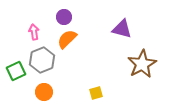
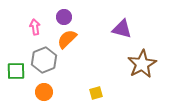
pink arrow: moved 1 px right, 5 px up
gray hexagon: moved 2 px right
green square: rotated 24 degrees clockwise
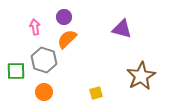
gray hexagon: rotated 20 degrees counterclockwise
brown star: moved 1 px left, 12 px down
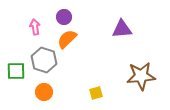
purple triangle: rotated 20 degrees counterclockwise
brown star: rotated 24 degrees clockwise
